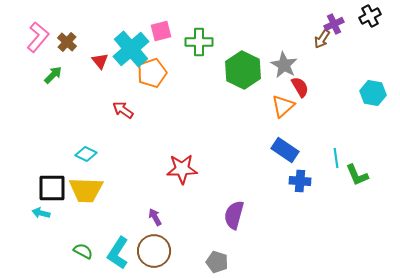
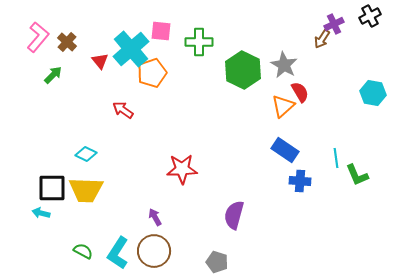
pink square: rotated 20 degrees clockwise
red semicircle: moved 5 px down
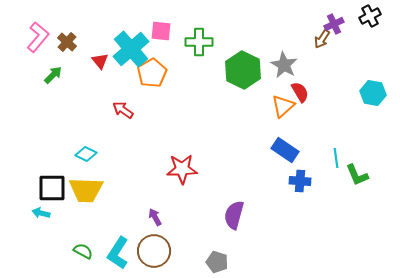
orange pentagon: rotated 12 degrees counterclockwise
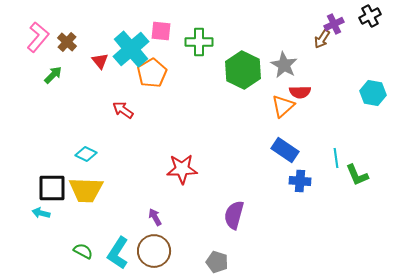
red semicircle: rotated 120 degrees clockwise
